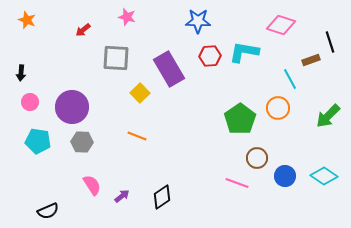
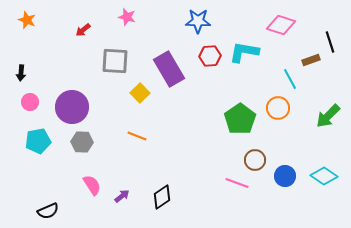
gray square: moved 1 px left, 3 px down
cyan pentagon: rotated 20 degrees counterclockwise
brown circle: moved 2 px left, 2 px down
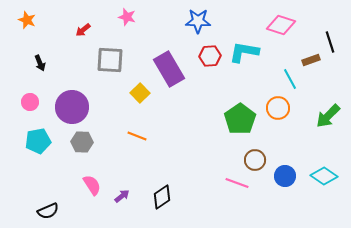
gray square: moved 5 px left, 1 px up
black arrow: moved 19 px right, 10 px up; rotated 28 degrees counterclockwise
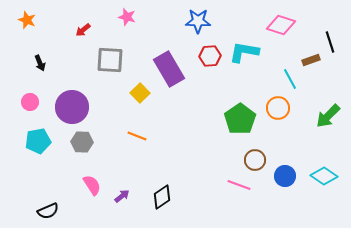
pink line: moved 2 px right, 2 px down
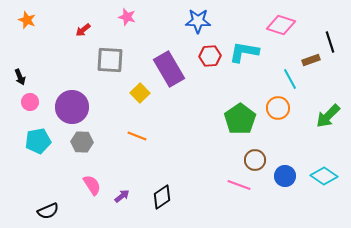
black arrow: moved 20 px left, 14 px down
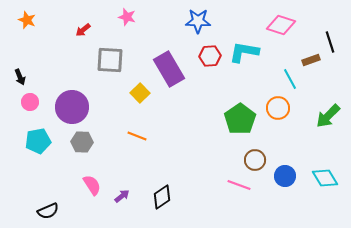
cyan diamond: moved 1 px right, 2 px down; rotated 24 degrees clockwise
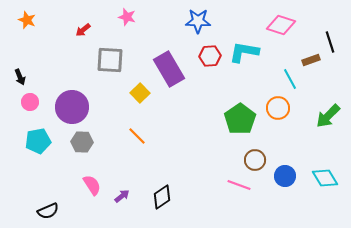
orange line: rotated 24 degrees clockwise
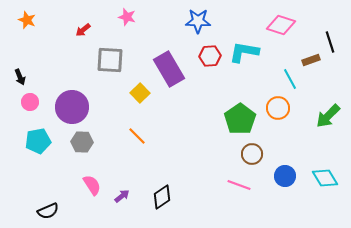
brown circle: moved 3 px left, 6 px up
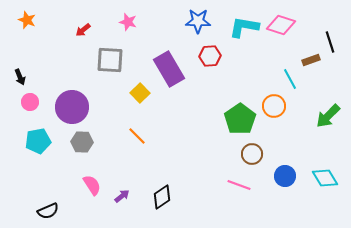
pink star: moved 1 px right, 5 px down
cyan L-shape: moved 25 px up
orange circle: moved 4 px left, 2 px up
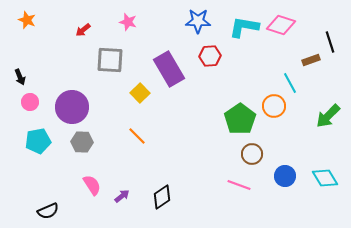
cyan line: moved 4 px down
